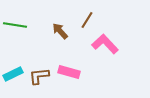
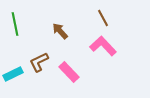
brown line: moved 16 px right, 2 px up; rotated 60 degrees counterclockwise
green line: moved 1 px up; rotated 70 degrees clockwise
pink L-shape: moved 2 px left, 2 px down
pink rectangle: rotated 30 degrees clockwise
brown L-shape: moved 14 px up; rotated 20 degrees counterclockwise
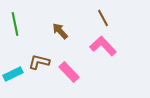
brown L-shape: rotated 40 degrees clockwise
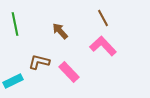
cyan rectangle: moved 7 px down
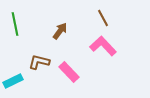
brown arrow: rotated 78 degrees clockwise
